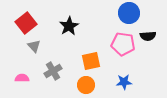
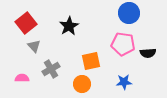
black semicircle: moved 17 px down
gray cross: moved 2 px left, 2 px up
orange circle: moved 4 px left, 1 px up
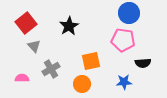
pink pentagon: moved 4 px up
black semicircle: moved 5 px left, 10 px down
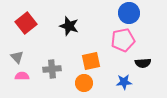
black star: rotated 24 degrees counterclockwise
pink pentagon: rotated 20 degrees counterclockwise
gray triangle: moved 17 px left, 11 px down
gray cross: moved 1 px right; rotated 24 degrees clockwise
pink semicircle: moved 2 px up
orange circle: moved 2 px right, 1 px up
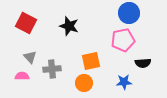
red square: rotated 25 degrees counterclockwise
gray triangle: moved 13 px right
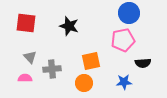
red square: rotated 20 degrees counterclockwise
pink semicircle: moved 3 px right, 2 px down
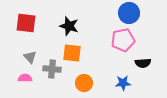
orange square: moved 19 px left, 8 px up; rotated 18 degrees clockwise
gray cross: rotated 12 degrees clockwise
blue star: moved 1 px left, 1 px down
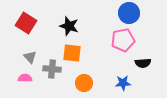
red square: rotated 25 degrees clockwise
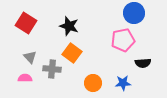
blue circle: moved 5 px right
orange square: rotated 30 degrees clockwise
orange circle: moved 9 px right
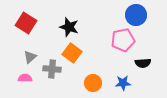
blue circle: moved 2 px right, 2 px down
black star: moved 1 px down
gray triangle: rotated 32 degrees clockwise
